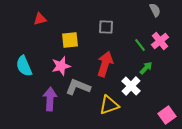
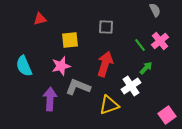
white cross: rotated 12 degrees clockwise
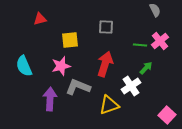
green line: rotated 48 degrees counterclockwise
pink square: rotated 12 degrees counterclockwise
